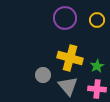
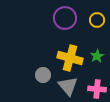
green star: moved 10 px up
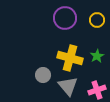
pink cross: moved 1 px down; rotated 24 degrees counterclockwise
